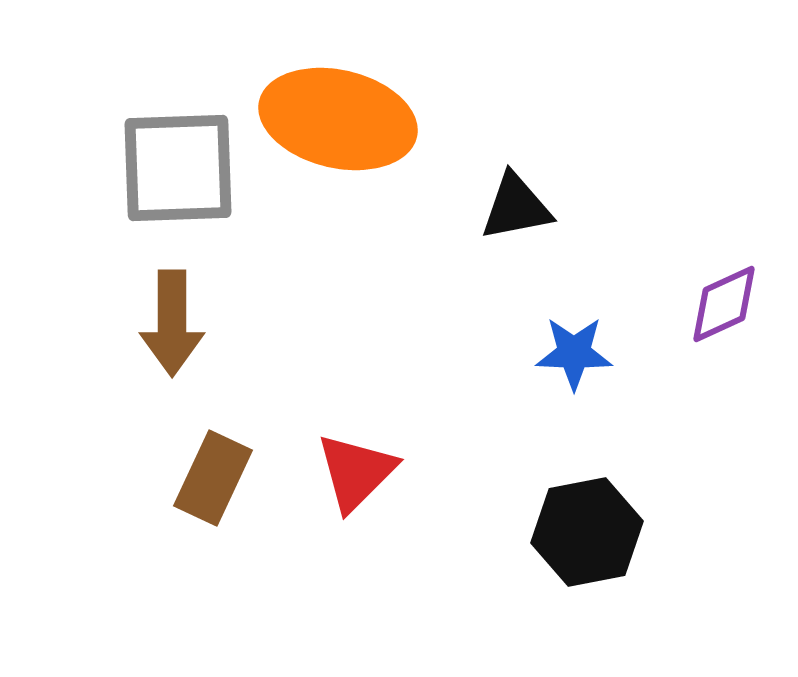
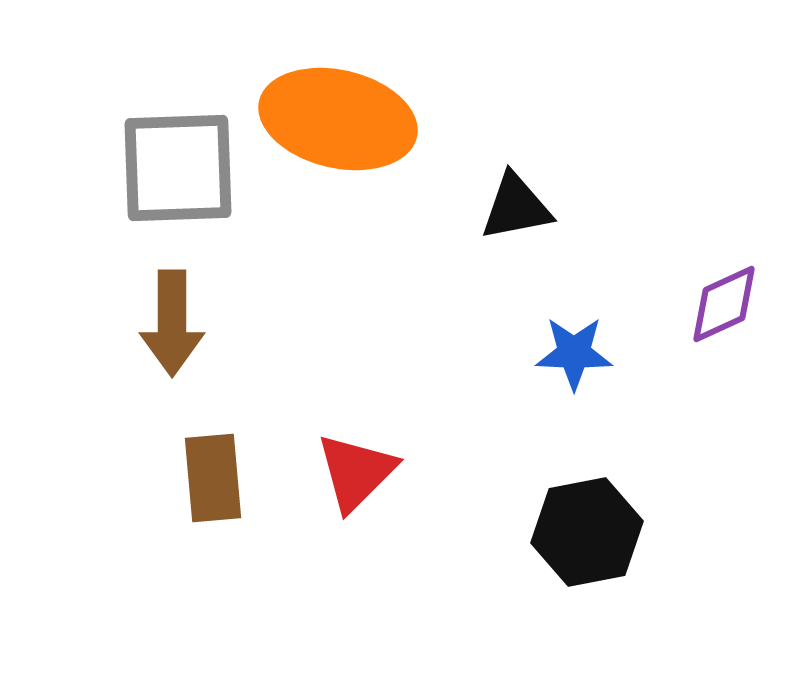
brown rectangle: rotated 30 degrees counterclockwise
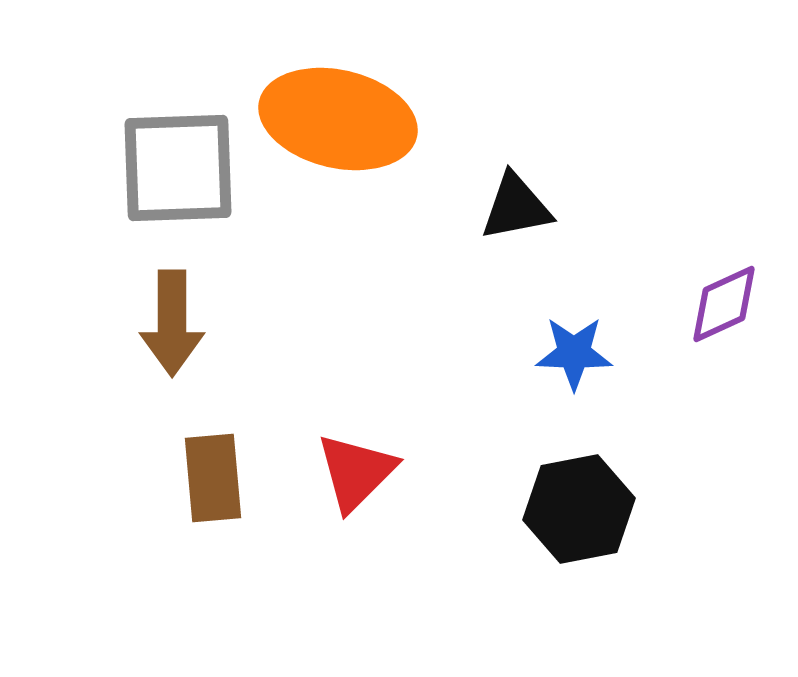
black hexagon: moved 8 px left, 23 px up
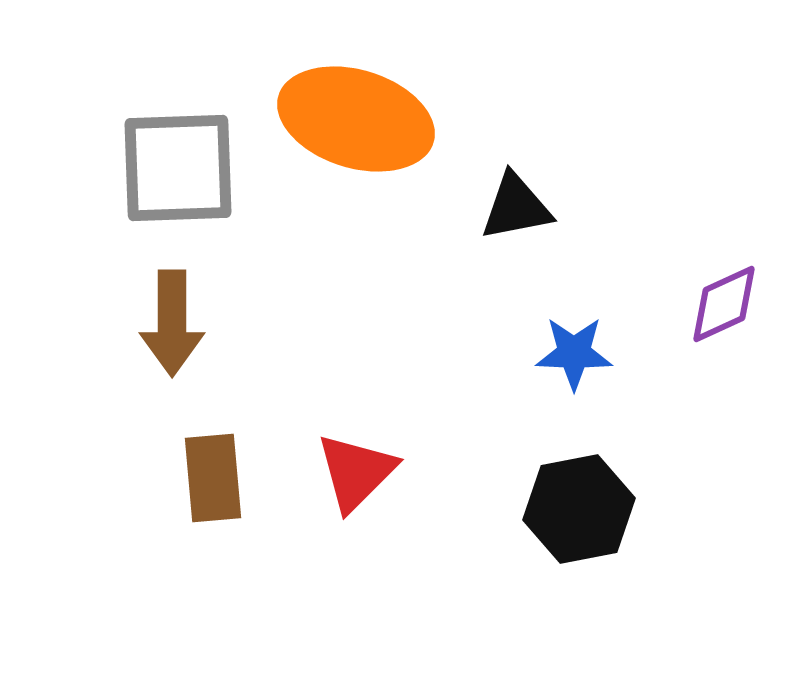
orange ellipse: moved 18 px right; rotated 4 degrees clockwise
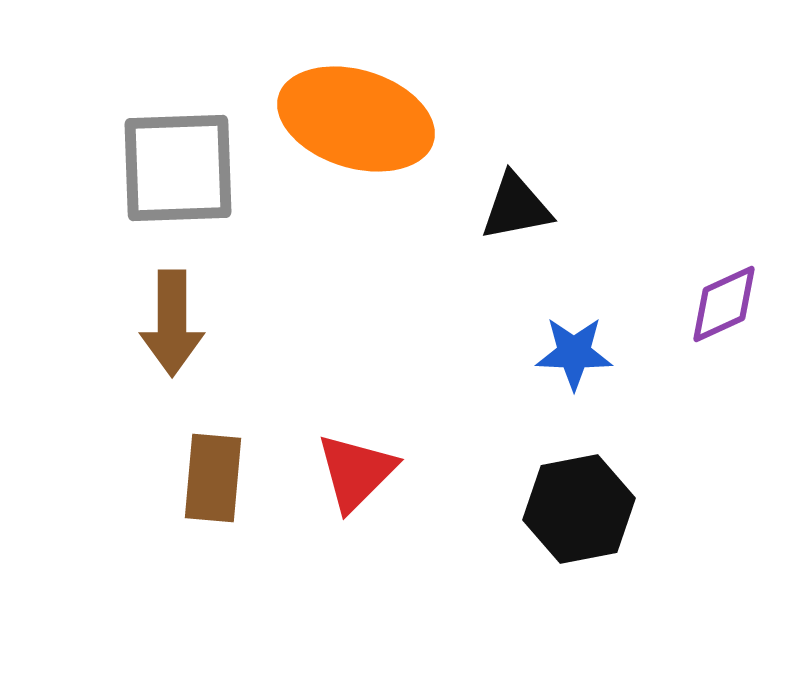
brown rectangle: rotated 10 degrees clockwise
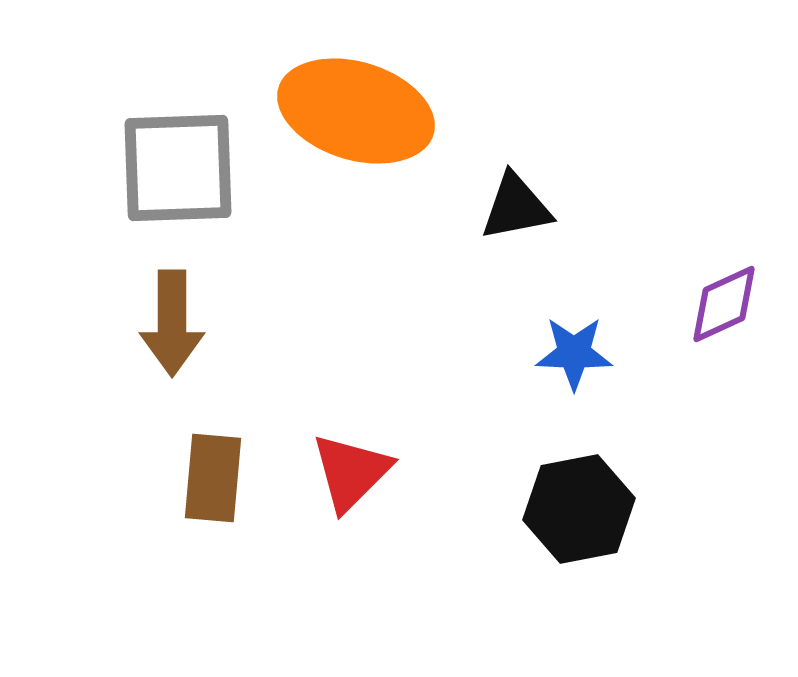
orange ellipse: moved 8 px up
red triangle: moved 5 px left
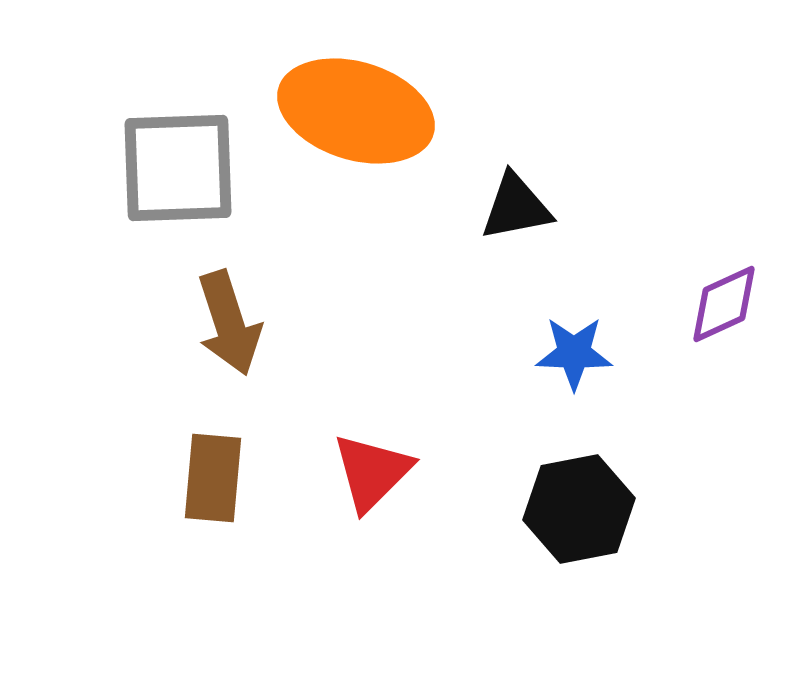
brown arrow: moved 57 px right; rotated 18 degrees counterclockwise
red triangle: moved 21 px right
